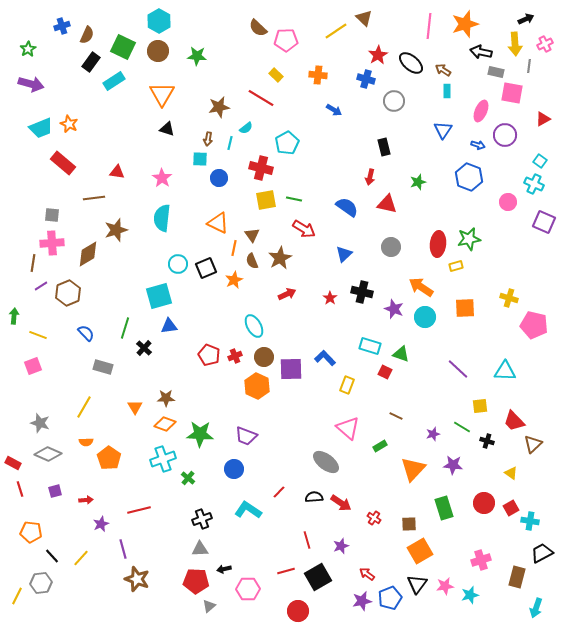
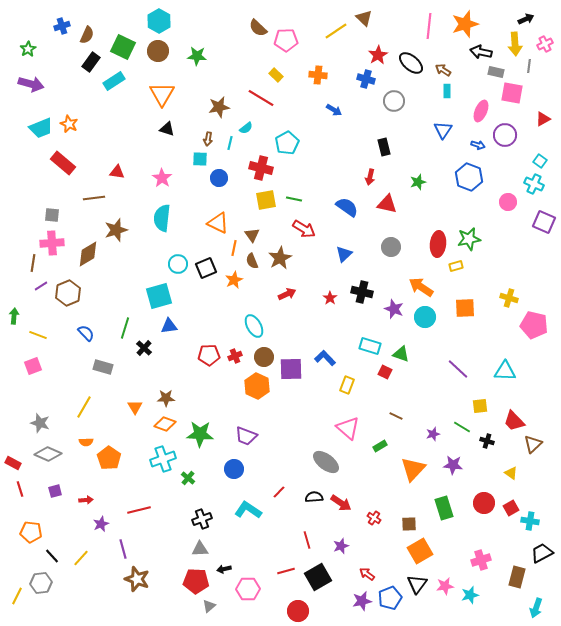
red pentagon at (209, 355): rotated 25 degrees counterclockwise
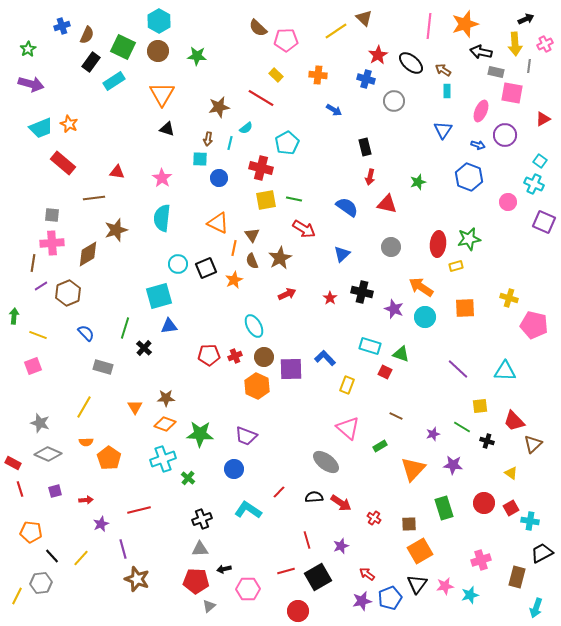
black rectangle at (384, 147): moved 19 px left
blue triangle at (344, 254): moved 2 px left
